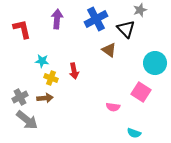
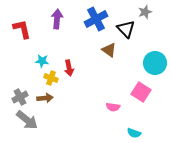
gray star: moved 5 px right, 2 px down
red arrow: moved 5 px left, 3 px up
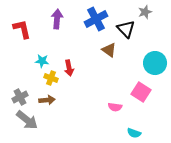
brown arrow: moved 2 px right, 2 px down
pink semicircle: moved 2 px right
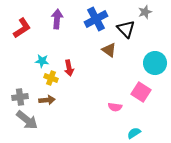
red L-shape: moved 1 px up; rotated 70 degrees clockwise
gray cross: rotated 21 degrees clockwise
cyan semicircle: rotated 128 degrees clockwise
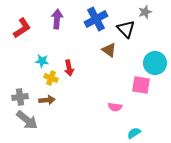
pink square: moved 7 px up; rotated 24 degrees counterclockwise
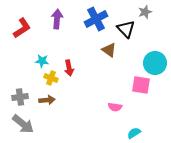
gray arrow: moved 4 px left, 4 px down
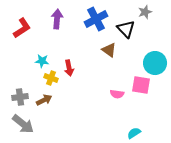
brown arrow: moved 3 px left; rotated 21 degrees counterclockwise
pink semicircle: moved 2 px right, 13 px up
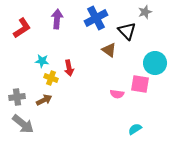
blue cross: moved 1 px up
black triangle: moved 1 px right, 2 px down
pink square: moved 1 px left, 1 px up
gray cross: moved 3 px left
cyan semicircle: moved 1 px right, 4 px up
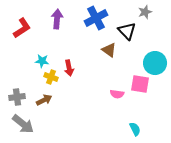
yellow cross: moved 1 px up
cyan semicircle: rotated 96 degrees clockwise
